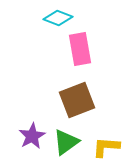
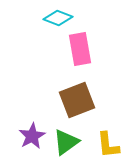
yellow L-shape: moved 2 px right, 2 px up; rotated 100 degrees counterclockwise
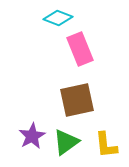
pink rectangle: rotated 12 degrees counterclockwise
brown square: rotated 9 degrees clockwise
yellow L-shape: moved 2 px left
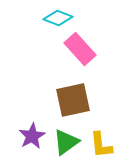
pink rectangle: rotated 20 degrees counterclockwise
brown square: moved 4 px left
yellow L-shape: moved 5 px left
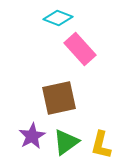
brown square: moved 14 px left, 2 px up
yellow L-shape: rotated 20 degrees clockwise
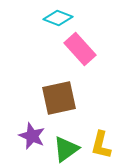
purple star: rotated 20 degrees counterclockwise
green triangle: moved 7 px down
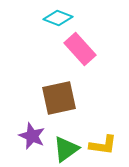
yellow L-shape: moved 2 px right; rotated 96 degrees counterclockwise
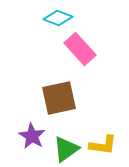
purple star: rotated 8 degrees clockwise
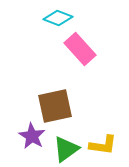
brown square: moved 4 px left, 8 px down
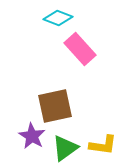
green triangle: moved 1 px left, 1 px up
